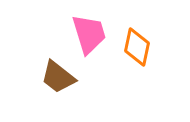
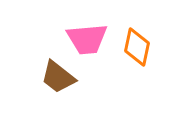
pink trapezoid: moved 2 px left, 5 px down; rotated 102 degrees clockwise
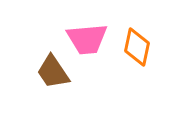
brown trapezoid: moved 5 px left, 5 px up; rotated 18 degrees clockwise
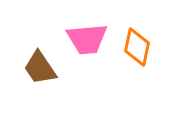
brown trapezoid: moved 13 px left, 4 px up
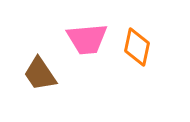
brown trapezoid: moved 6 px down
